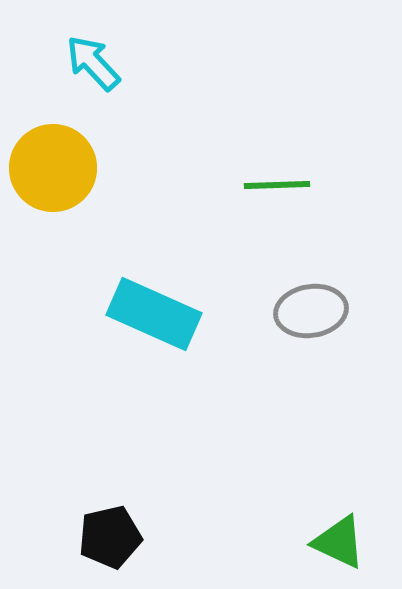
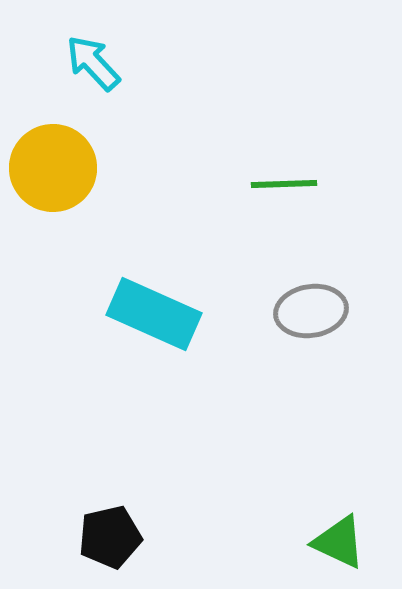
green line: moved 7 px right, 1 px up
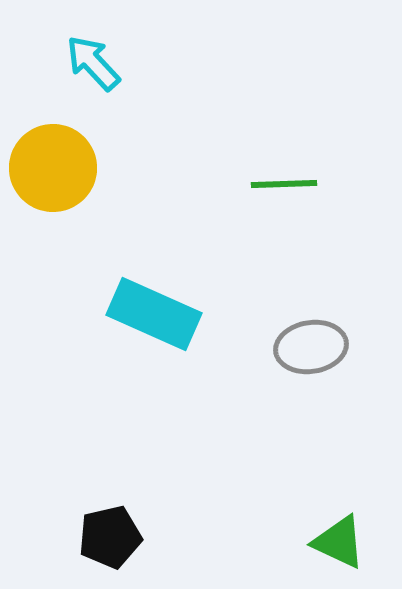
gray ellipse: moved 36 px down
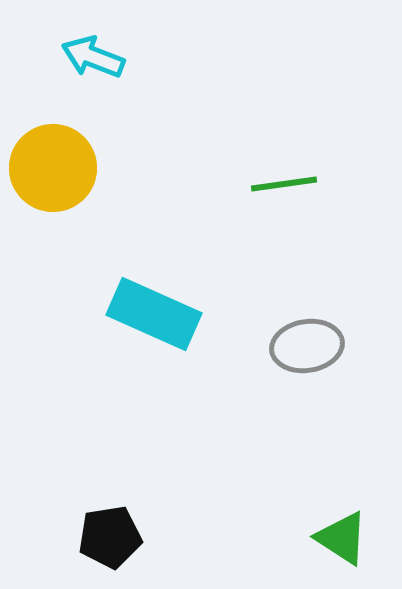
cyan arrow: moved 6 px up; rotated 26 degrees counterclockwise
green line: rotated 6 degrees counterclockwise
gray ellipse: moved 4 px left, 1 px up
black pentagon: rotated 4 degrees clockwise
green triangle: moved 3 px right, 4 px up; rotated 8 degrees clockwise
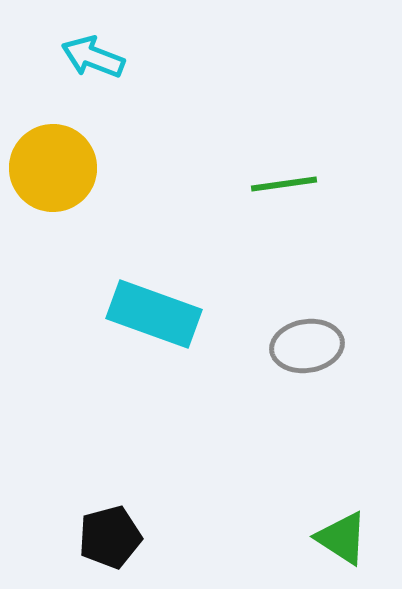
cyan rectangle: rotated 4 degrees counterclockwise
black pentagon: rotated 6 degrees counterclockwise
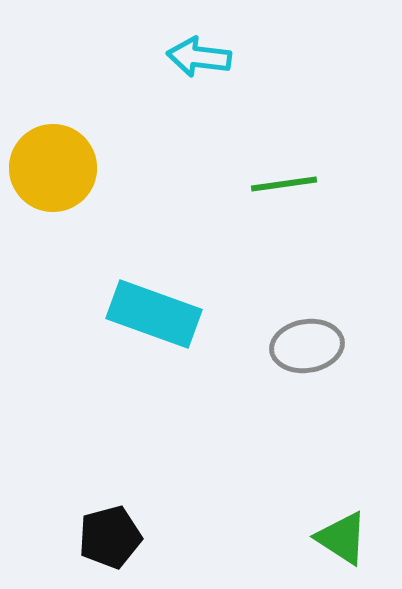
cyan arrow: moved 106 px right; rotated 14 degrees counterclockwise
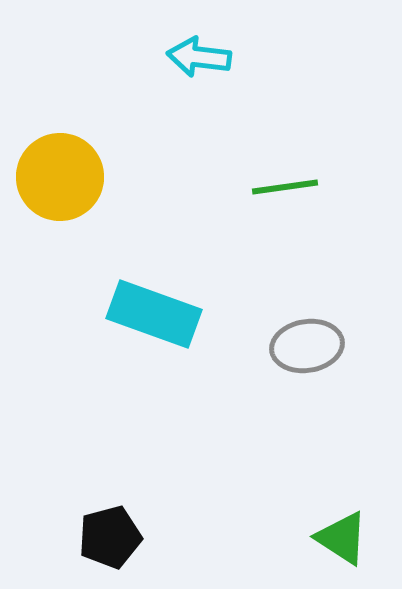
yellow circle: moved 7 px right, 9 px down
green line: moved 1 px right, 3 px down
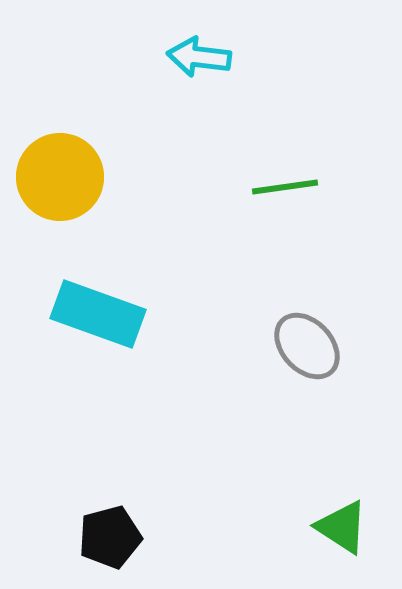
cyan rectangle: moved 56 px left
gray ellipse: rotated 56 degrees clockwise
green triangle: moved 11 px up
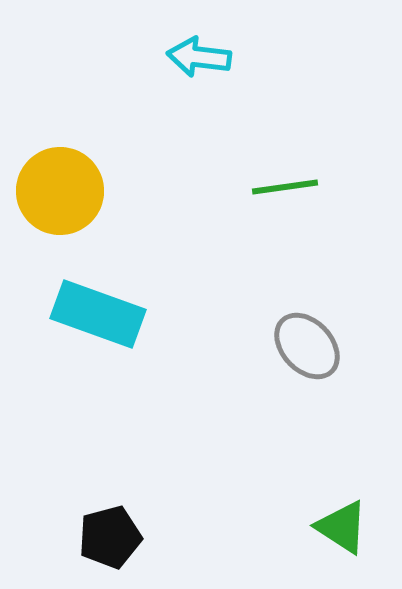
yellow circle: moved 14 px down
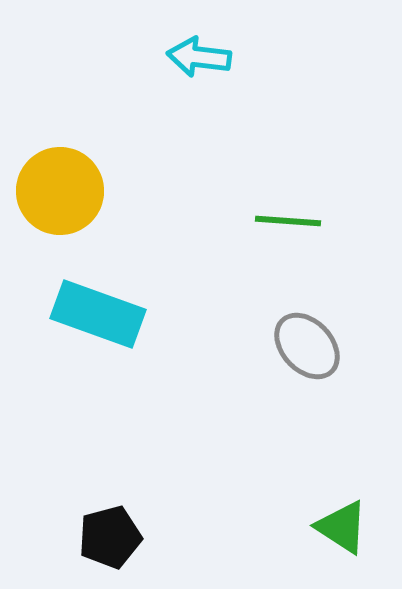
green line: moved 3 px right, 34 px down; rotated 12 degrees clockwise
